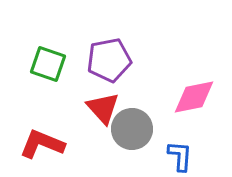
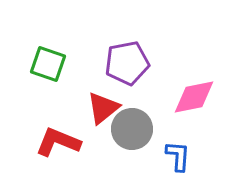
purple pentagon: moved 18 px right, 3 px down
red triangle: rotated 33 degrees clockwise
red L-shape: moved 16 px right, 2 px up
blue L-shape: moved 2 px left
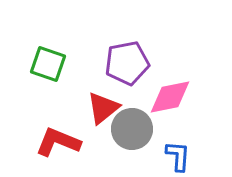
pink diamond: moved 24 px left
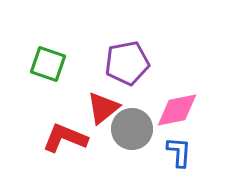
pink diamond: moved 7 px right, 13 px down
red L-shape: moved 7 px right, 4 px up
blue L-shape: moved 1 px right, 4 px up
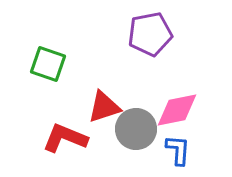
purple pentagon: moved 23 px right, 29 px up
red triangle: moved 1 px right, 1 px up; rotated 21 degrees clockwise
gray circle: moved 4 px right
blue L-shape: moved 1 px left, 2 px up
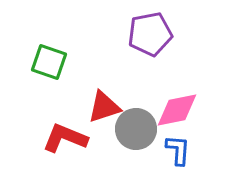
green square: moved 1 px right, 2 px up
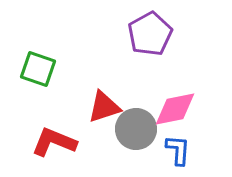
purple pentagon: rotated 18 degrees counterclockwise
green square: moved 11 px left, 7 px down
pink diamond: moved 2 px left, 1 px up
red L-shape: moved 11 px left, 4 px down
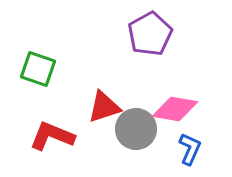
pink diamond: rotated 21 degrees clockwise
red L-shape: moved 2 px left, 6 px up
blue L-shape: moved 12 px right, 1 px up; rotated 20 degrees clockwise
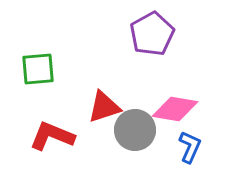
purple pentagon: moved 2 px right
green square: rotated 24 degrees counterclockwise
gray circle: moved 1 px left, 1 px down
blue L-shape: moved 2 px up
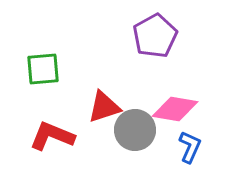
purple pentagon: moved 3 px right, 2 px down
green square: moved 5 px right
